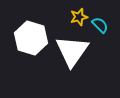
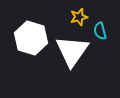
cyan semicircle: moved 6 px down; rotated 150 degrees counterclockwise
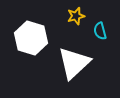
yellow star: moved 3 px left, 1 px up
white triangle: moved 2 px right, 12 px down; rotated 12 degrees clockwise
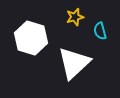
yellow star: moved 1 px left, 1 px down
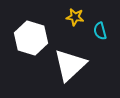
yellow star: rotated 24 degrees clockwise
white triangle: moved 4 px left, 2 px down
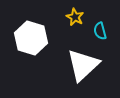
yellow star: rotated 18 degrees clockwise
white triangle: moved 13 px right
